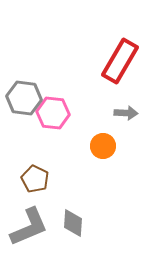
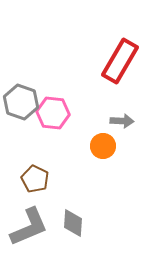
gray hexagon: moved 3 px left, 4 px down; rotated 12 degrees clockwise
gray arrow: moved 4 px left, 8 px down
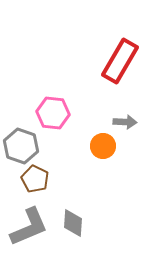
gray hexagon: moved 44 px down
gray arrow: moved 3 px right, 1 px down
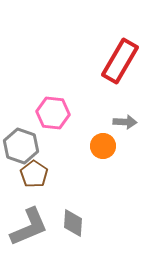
brown pentagon: moved 1 px left, 5 px up; rotated 8 degrees clockwise
